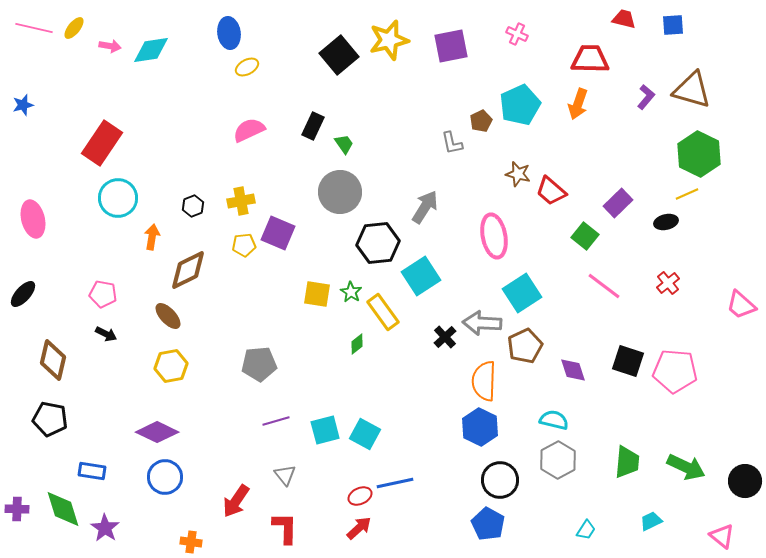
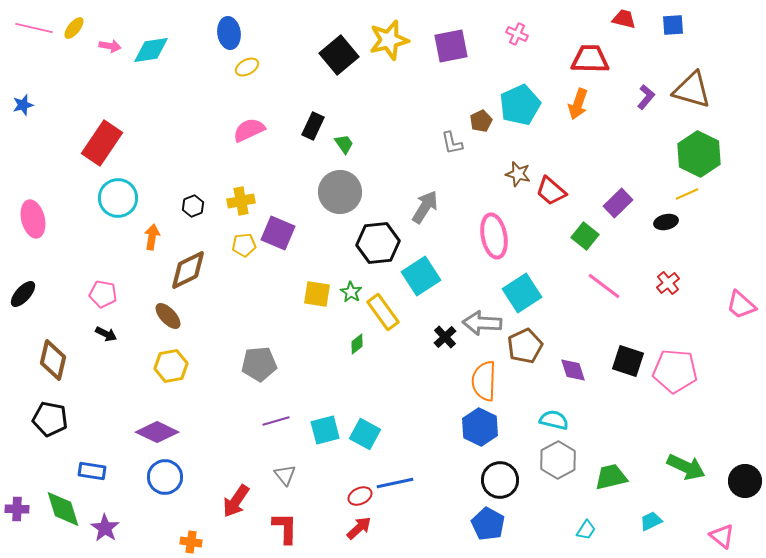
green trapezoid at (627, 462): moved 16 px left, 15 px down; rotated 108 degrees counterclockwise
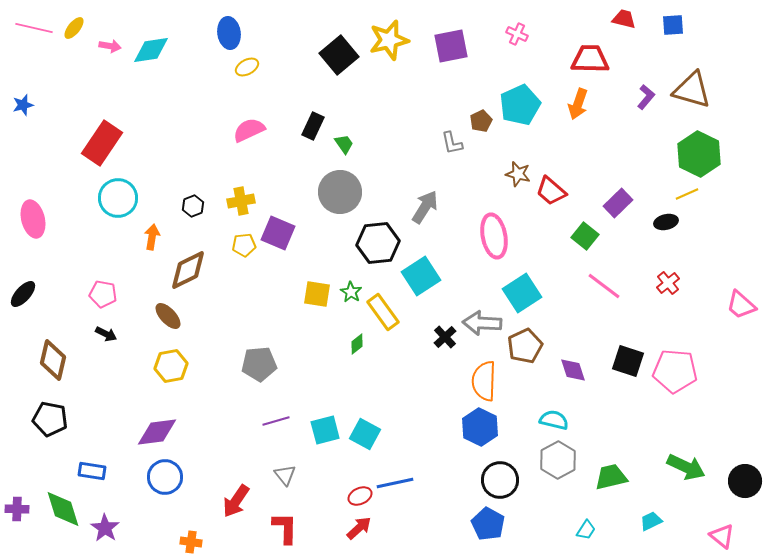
purple diamond at (157, 432): rotated 33 degrees counterclockwise
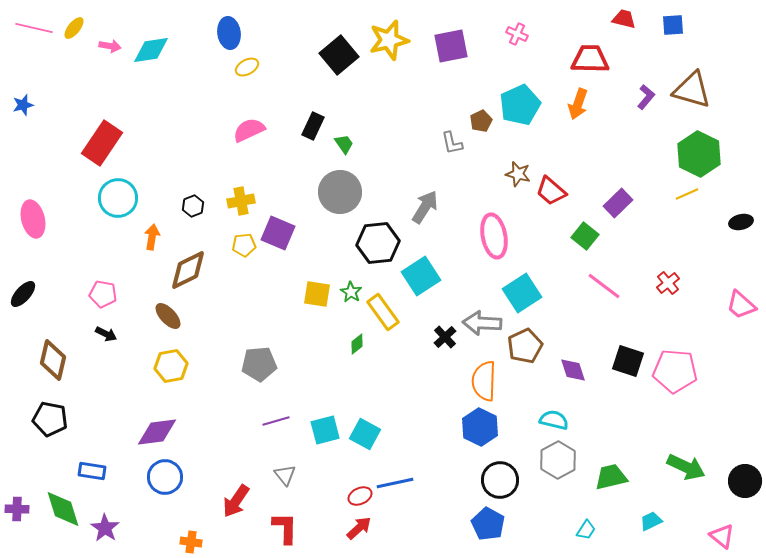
black ellipse at (666, 222): moved 75 px right
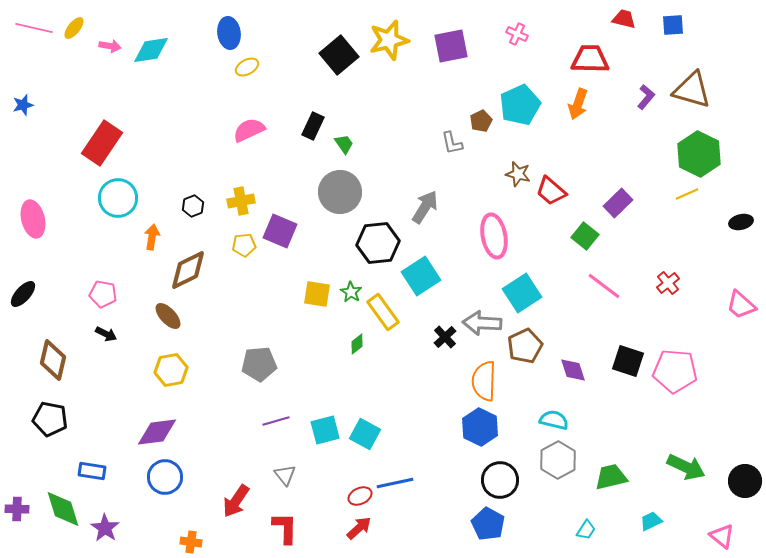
purple square at (278, 233): moved 2 px right, 2 px up
yellow hexagon at (171, 366): moved 4 px down
